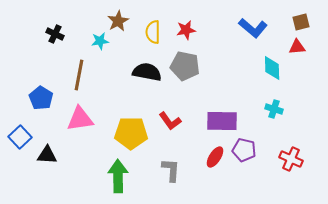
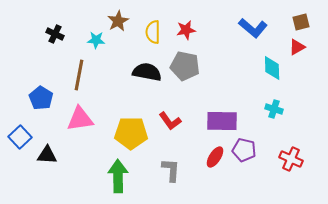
cyan star: moved 4 px left, 1 px up; rotated 12 degrees clockwise
red triangle: rotated 24 degrees counterclockwise
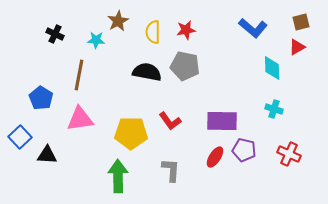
red cross: moved 2 px left, 5 px up
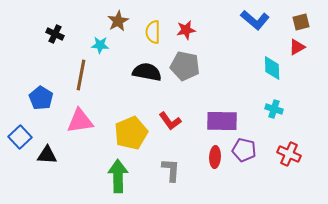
blue L-shape: moved 2 px right, 8 px up
cyan star: moved 4 px right, 5 px down
brown line: moved 2 px right
pink triangle: moved 2 px down
yellow pentagon: rotated 24 degrees counterclockwise
red ellipse: rotated 30 degrees counterclockwise
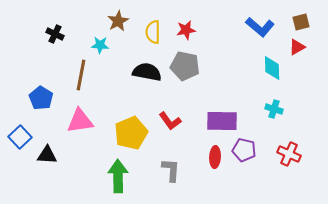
blue L-shape: moved 5 px right, 7 px down
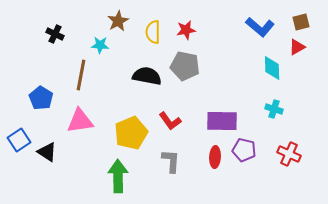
black semicircle: moved 4 px down
blue square: moved 1 px left, 3 px down; rotated 10 degrees clockwise
black triangle: moved 3 px up; rotated 30 degrees clockwise
gray L-shape: moved 9 px up
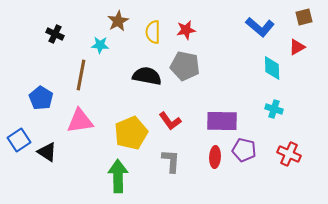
brown square: moved 3 px right, 5 px up
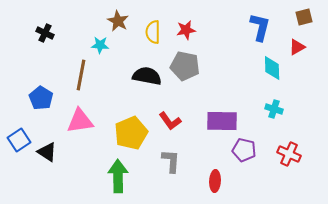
brown star: rotated 15 degrees counterclockwise
blue L-shape: rotated 116 degrees counterclockwise
black cross: moved 10 px left, 1 px up
red ellipse: moved 24 px down
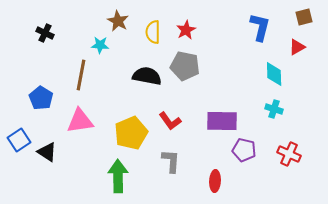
red star: rotated 18 degrees counterclockwise
cyan diamond: moved 2 px right, 6 px down
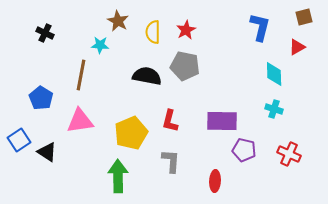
red L-shape: rotated 50 degrees clockwise
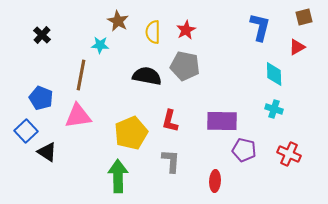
black cross: moved 3 px left, 2 px down; rotated 18 degrees clockwise
blue pentagon: rotated 10 degrees counterclockwise
pink triangle: moved 2 px left, 5 px up
blue square: moved 7 px right, 9 px up; rotated 10 degrees counterclockwise
